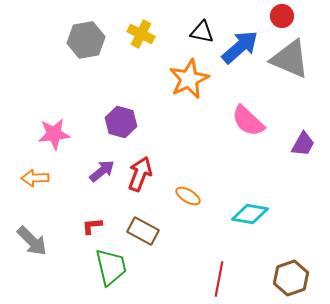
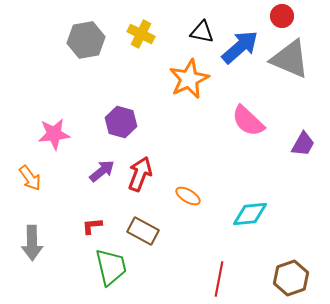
orange arrow: moved 5 px left; rotated 124 degrees counterclockwise
cyan diamond: rotated 15 degrees counterclockwise
gray arrow: moved 2 px down; rotated 44 degrees clockwise
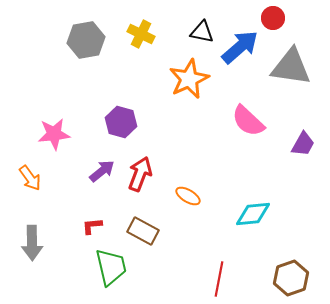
red circle: moved 9 px left, 2 px down
gray triangle: moved 1 px right, 8 px down; rotated 15 degrees counterclockwise
cyan diamond: moved 3 px right
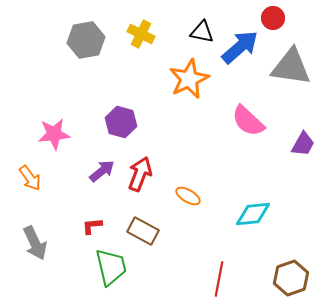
gray arrow: moved 3 px right; rotated 24 degrees counterclockwise
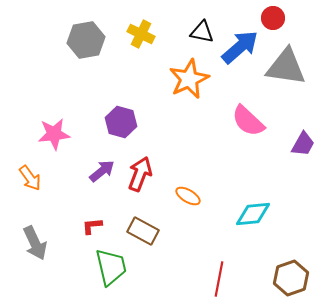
gray triangle: moved 5 px left
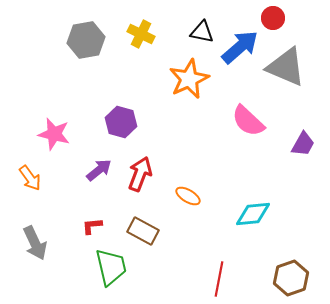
gray triangle: rotated 15 degrees clockwise
pink star: rotated 20 degrees clockwise
purple arrow: moved 3 px left, 1 px up
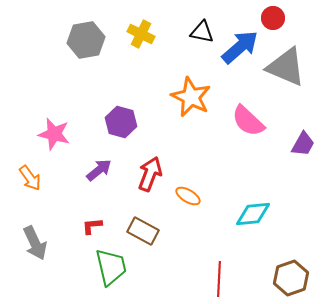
orange star: moved 2 px right, 18 px down; rotated 21 degrees counterclockwise
red arrow: moved 10 px right
red line: rotated 8 degrees counterclockwise
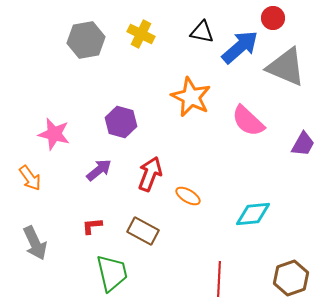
green trapezoid: moved 1 px right, 6 px down
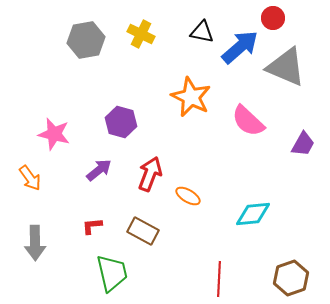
gray arrow: rotated 24 degrees clockwise
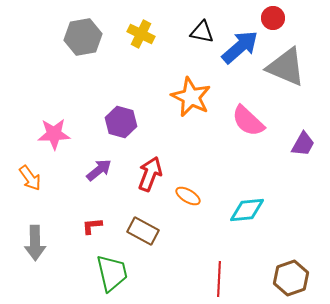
gray hexagon: moved 3 px left, 3 px up
pink star: rotated 16 degrees counterclockwise
cyan diamond: moved 6 px left, 4 px up
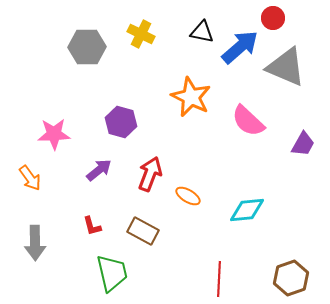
gray hexagon: moved 4 px right, 10 px down; rotated 9 degrees clockwise
red L-shape: rotated 100 degrees counterclockwise
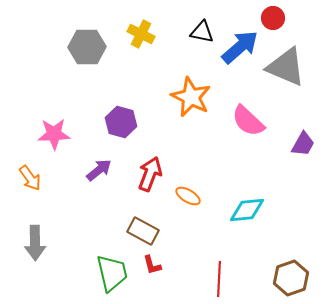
red L-shape: moved 60 px right, 39 px down
